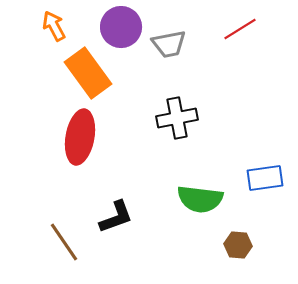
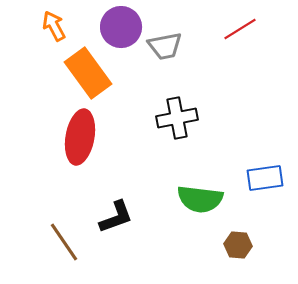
gray trapezoid: moved 4 px left, 2 px down
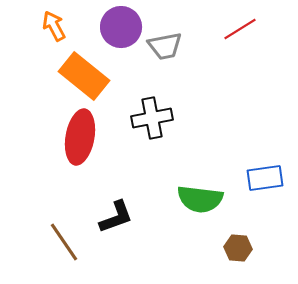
orange rectangle: moved 4 px left, 3 px down; rotated 15 degrees counterclockwise
black cross: moved 25 px left
brown hexagon: moved 3 px down
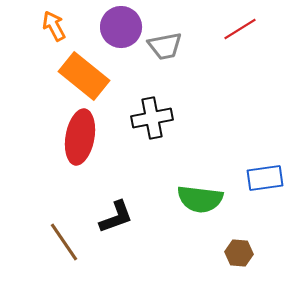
brown hexagon: moved 1 px right, 5 px down
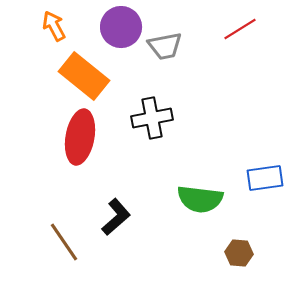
black L-shape: rotated 21 degrees counterclockwise
